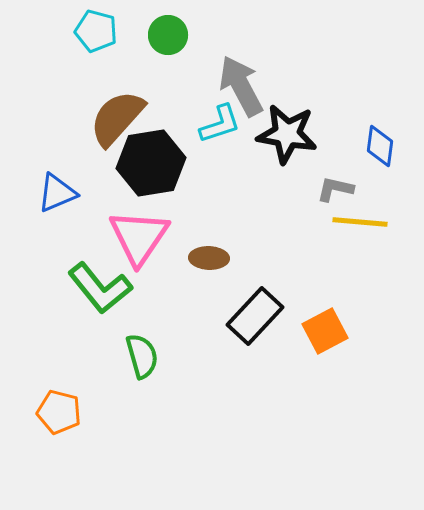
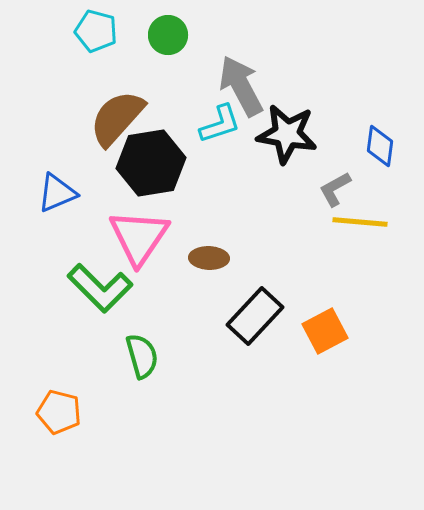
gray L-shape: rotated 42 degrees counterclockwise
green L-shape: rotated 6 degrees counterclockwise
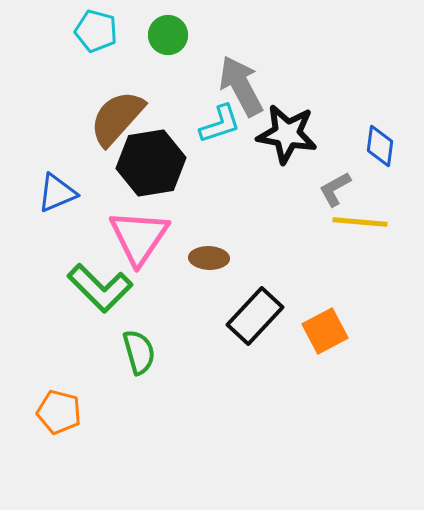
green semicircle: moved 3 px left, 4 px up
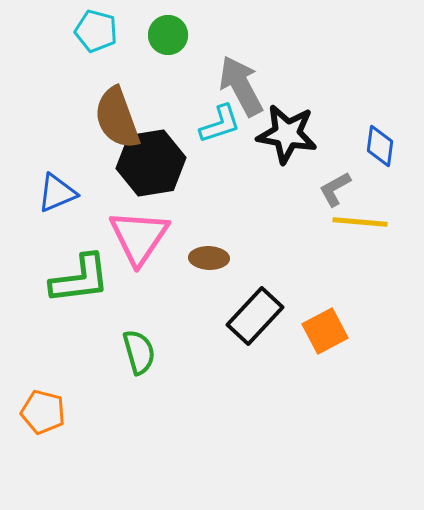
brown semicircle: rotated 62 degrees counterclockwise
green L-shape: moved 20 px left, 9 px up; rotated 52 degrees counterclockwise
orange pentagon: moved 16 px left
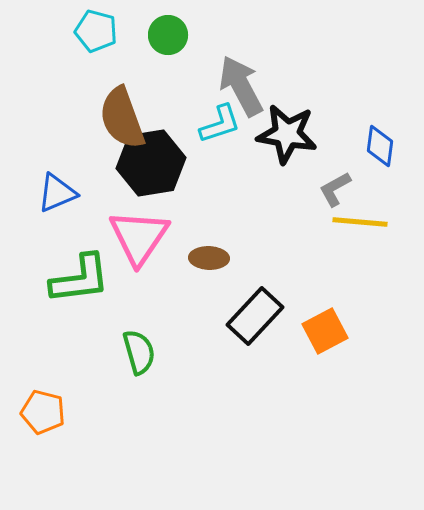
brown semicircle: moved 5 px right
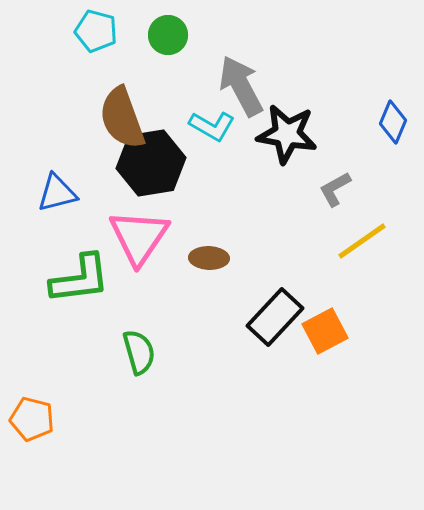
cyan L-shape: moved 8 px left, 2 px down; rotated 48 degrees clockwise
blue diamond: moved 13 px right, 24 px up; rotated 15 degrees clockwise
blue triangle: rotated 9 degrees clockwise
yellow line: moved 2 px right, 19 px down; rotated 40 degrees counterclockwise
black rectangle: moved 20 px right, 1 px down
orange pentagon: moved 11 px left, 7 px down
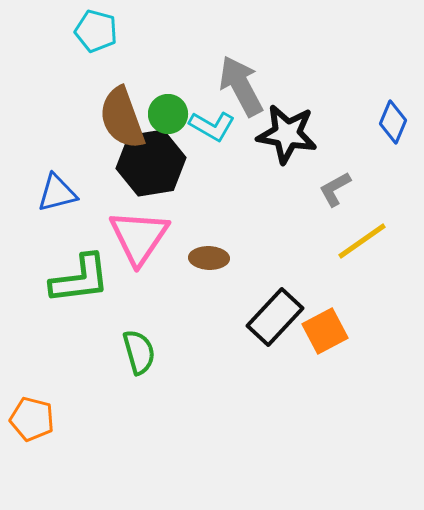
green circle: moved 79 px down
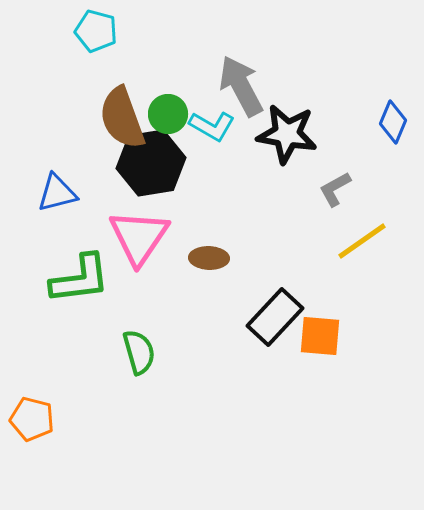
orange square: moved 5 px left, 5 px down; rotated 33 degrees clockwise
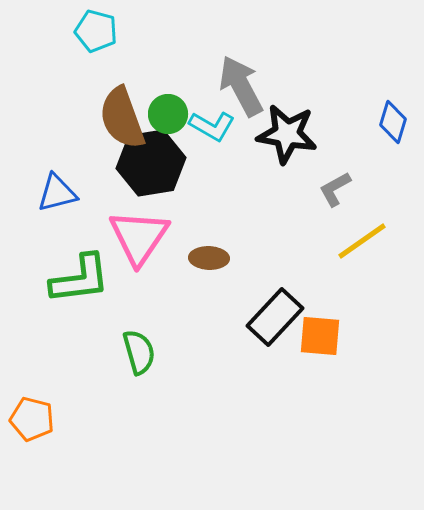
blue diamond: rotated 6 degrees counterclockwise
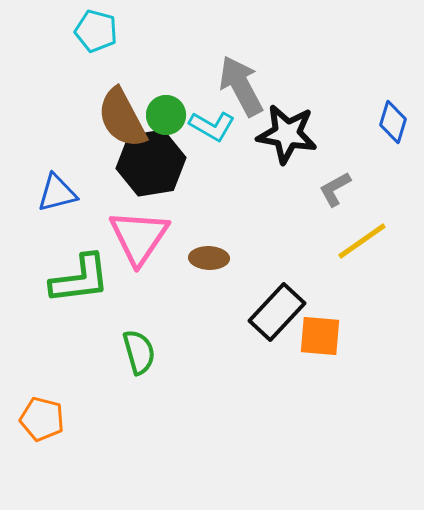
green circle: moved 2 px left, 1 px down
brown semicircle: rotated 8 degrees counterclockwise
black rectangle: moved 2 px right, 5 px up
orange pentagon: moved 10 px right
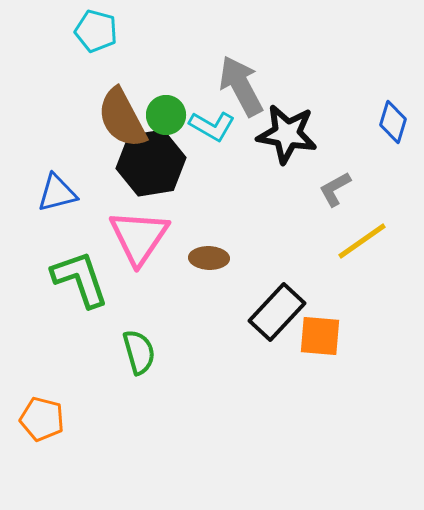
green L-shape: rotated 102 degrees counterclockwise
